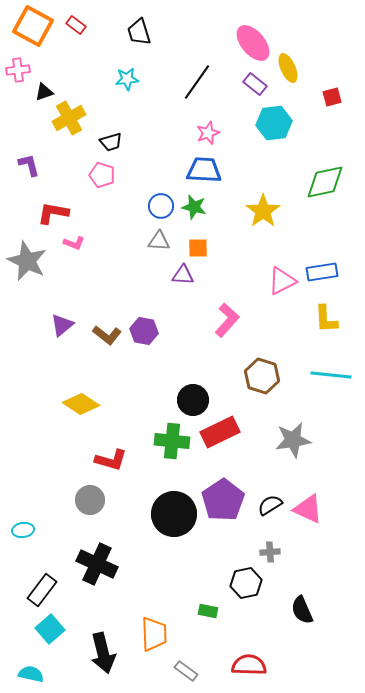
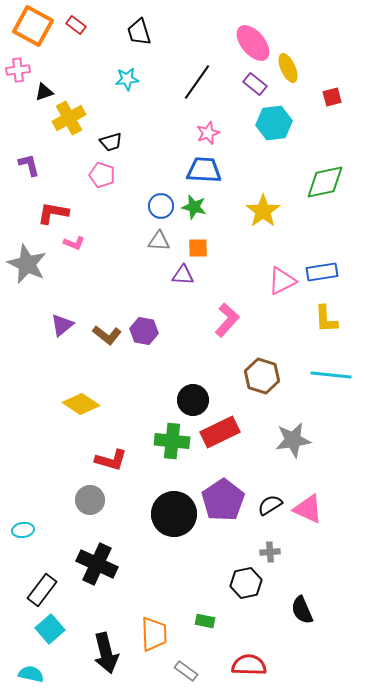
gray star at (27, 261): moved 3 px down
green rectangle at (208, 611): moved 3 px left, 10 px down
black arrow at (103, 653): moved 3 px right
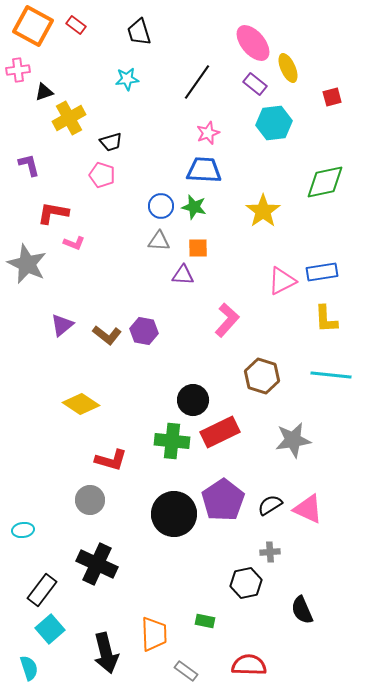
cyan semicircle at (31, 674): moved 2 px left, 6 px up; rotated 60 degrees clockwise
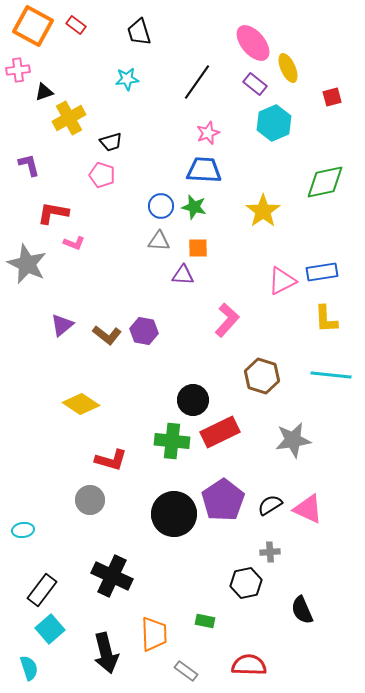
cyan hexagon at (274, 123): rotated 16 degrees counterclockwise
black cross at (97, 564): moved 15 px right, 12 px down
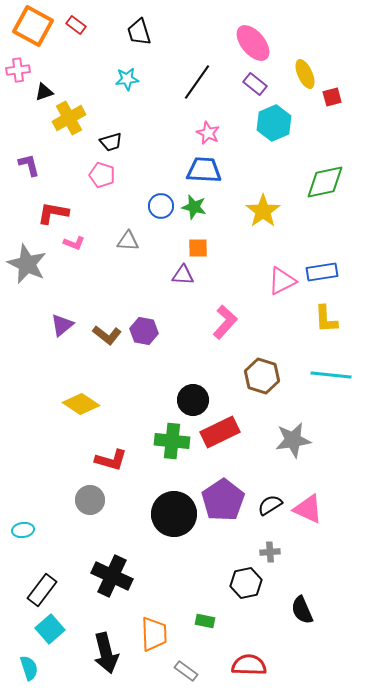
yellow ellipse at (288, 68): moved 17 px right, 6 px down
pink star at (208, 133): rotated 25 degrees counterclockwise
gray triangle at (159, 241): moved 31 px left
pink L-shape at (227, 320): moved 2 px left, 2 px down
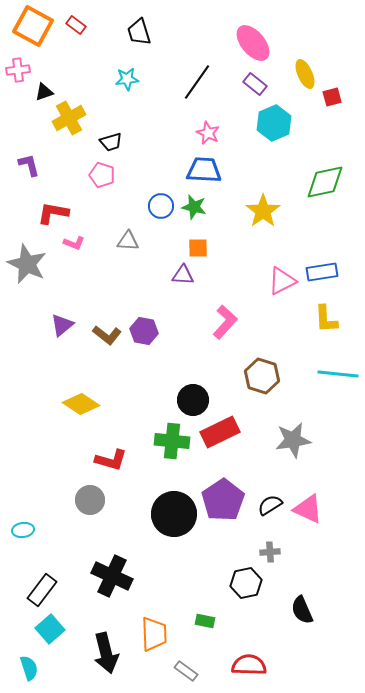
cyan line at (331, 375): moved 7 px right, 1 px up
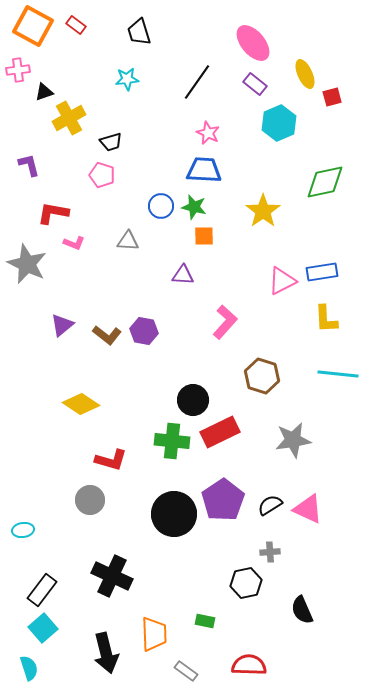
cyan hexagon at (274, 123): moved 5 px right
orange square at (198, 248): moved 6 px right, 12 px up
cyan square at (50, 629): moved 7 px left, 1 px up
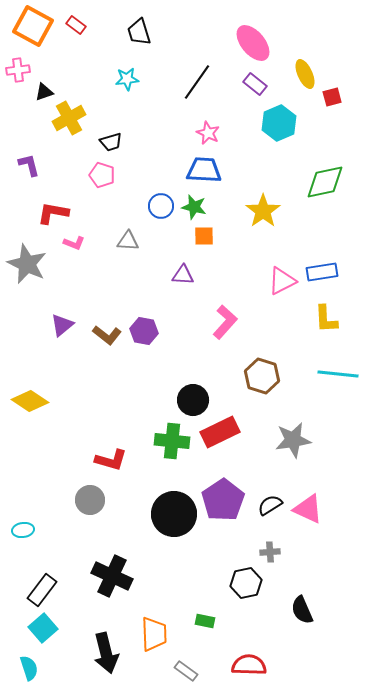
yellow diamond at (81, 404): moved 51 px left, 3 px up
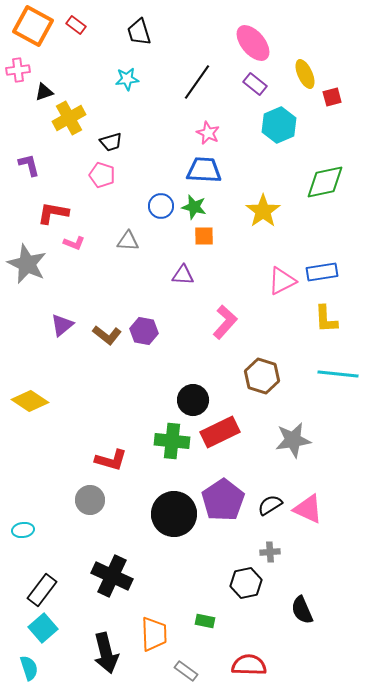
cyan hexagon at (279, 123): moved 2 px down
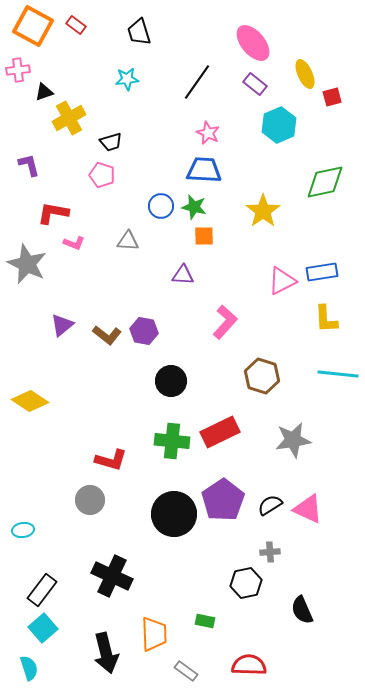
black circle at (193, 400): moved 22 px left, 19 px up
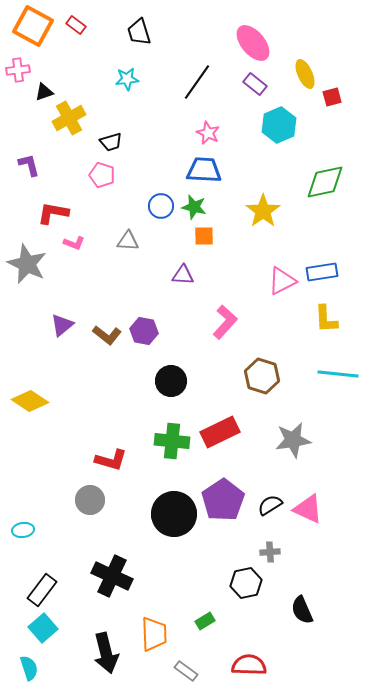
green rectangle at (205, 621): rotated 42 degrees counterclockwise
